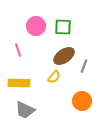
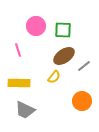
green square: moved 3 px down
gray line: rotated 32 degrees clockwise
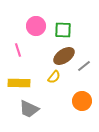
gray trapezoid: moved 4 px right, 1 px up
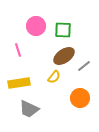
yellow rectangle: rotated 10 degrees counterclockwise
orange circle: moved 2 px left, 3 px up
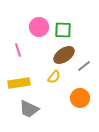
pink circle: moved 3 px right, 1 px down
brown ellipse: moved 1 px up
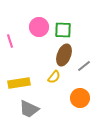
pink line: moved 8 px left, 9 px up
brown ellipse: rotated 35 degrees counterclockwise
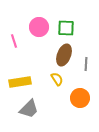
green square: moved 3 px right, 2 px up
pink line: moved 4 px right
gray line: moved 2 px right, 2 px up; rotated 48 degrees counterclockwise
yellow semicircle: moved 3 px right, 2 px down; rotated 72 degrees counterclockwise
yellow rectangle: moved 1 px right, 1 px up
gray trapezoid: rotated 70 degrees counterclockwise
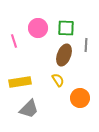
pink circle: moved 1 px left, 1 px down
gray line: moved 19 px up
yellow semicircle: moved 1 px right, 1 px down
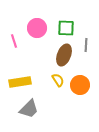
pink circle: moved 1 px left
orange circle: moved 13 px up
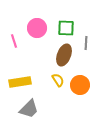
gray line: moved 2 px up
